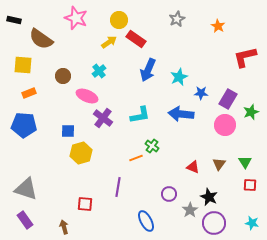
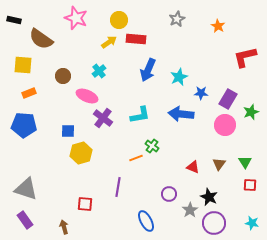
red rectangle at (136, 39): rotated 30 degrees counterclockwise
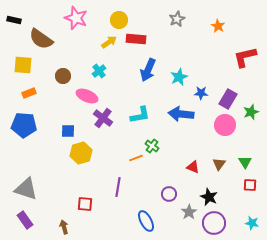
gray star at (190, 210): moved 1 px left, 2 px down
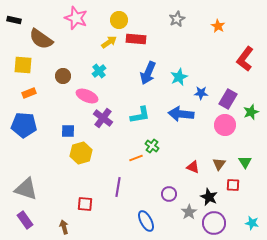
red L-shape at (245, 57): moved 2 px down; rotated 40 degrees counterclockwise
blue arrow at (148, 70): moved 3 px down
red square at (250, 185): moved 17 px left
